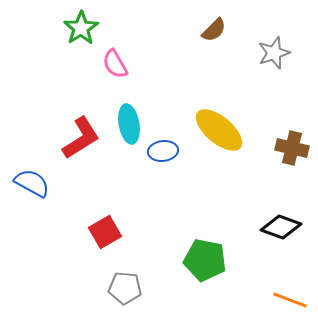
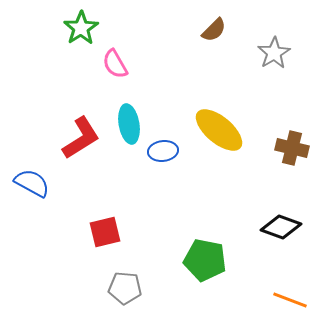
gray star: rotated 12 degrees counterclockwise
red square: rotated 16 degrees clockwise
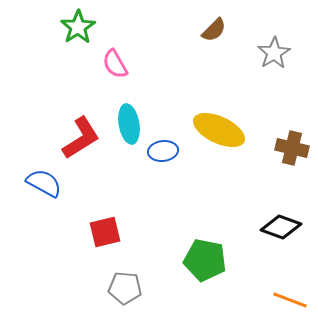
green star: moved 3 px left, 1 px up
yellow ellipse: rotated 15 degrees counterclockwise
blue semicircle: moved 12 px right
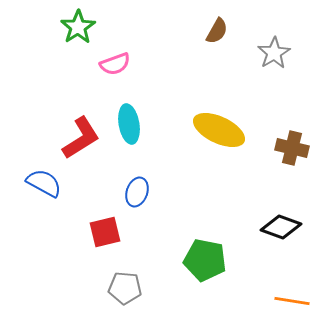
brown semicircle: moved 3 px right, 1 px down; rotated 16 degrees counterclockwise
pink semicircle: rotated 80 degrees counterclockwise
blue ellipse: moved 26 px left, 41 px down; rotated 64 degrees counterclockwise
orange line: moved 2 px right, 1 px down; rotated 12 degrees counterclockwise
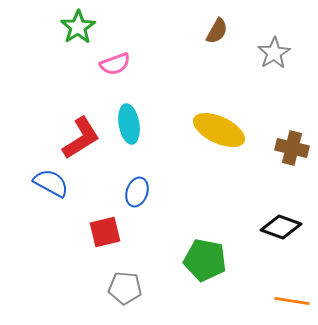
blue semicircle: moved 7 px right
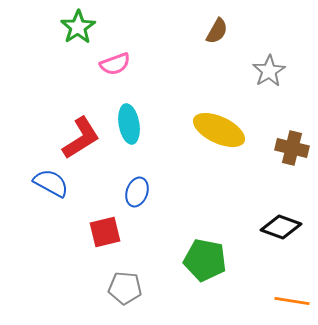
gray star: moved 5 px left, 18 px down
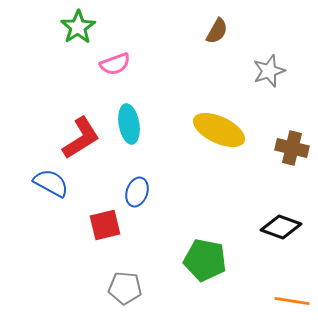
gray star: rotated 12 degrees clockwise
red square: moved 7 px up
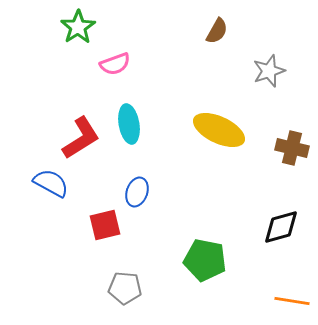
black diamond: rotated 36 degrees counterclockwise
